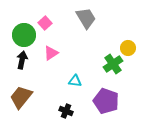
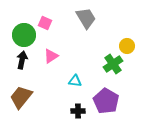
pink square: rotated 24 degrees counterclockwise
yellow circle: moved 1 px left, 2 px up
pink triangle: moved 3 px down
purple pentagon: rotated 10 degrees clockwise
black cross: moved 12 px right; rotated 24 degrees counterclockwise
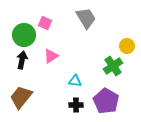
green cross: moved 2 px down
black cross: moved 2 px left, 6 px up
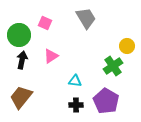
green circle: moved 5 px left
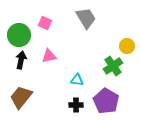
pink triangle: moved 2 px left; rotated 21 degrees clockwise
black arrow: moved 1 px left
cyan triangle: moved 2 px right, 1 px up
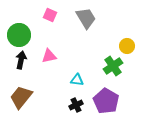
pink square: moved 5 px right, 8 px up
black cross: rotated 24 degrees counterclockwise
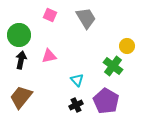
green cross: rotated 18 degrees counterclockwise
cyan triangle: rotated 40 degrees clockwise
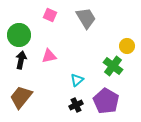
cyan triangle: rotated 32 degrees clockwise
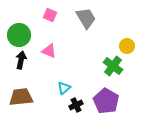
pink triangle: moved 5 px up; rotated 35 degrees clockwise
cyan triangle: moved 13 px left, 8 px down
brown trapezoid: rotated 45 degrees clockwise
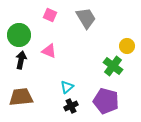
cyan triangle: moved 3 px right, 1 px up
purple pentagon: rotated 15 degrees counterclockwise
black cross: moved 5 px left, 1 px down
